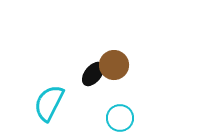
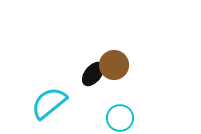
cyan semicircle: rotated 24 degrees clockwise
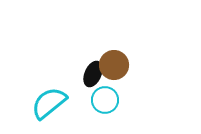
black ellipse: rotated 15 degrees counterclockwise
cyan circle: moved 15 px left, 18 px up
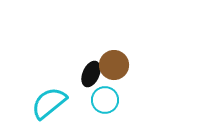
black ellipse: moved 2 px left
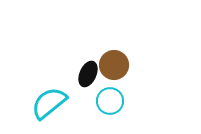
black ellipse: moved 3 px left
cyan circle: moved 5 px right, 1 px down
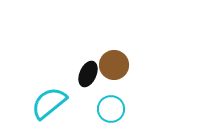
cyan circle: moved 1 px right, 8 px down
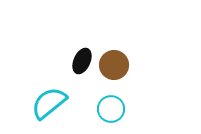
black ellipse: moved 6 px left, 13 px up
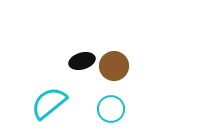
black ellipse: rotated 50 degrees clockwise
brown circle: moved 1 px down
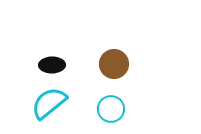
black ellipse: moved 30 px left, 4 px down; rotated 15 degrees clockwise
brown circle: moved 2 px up
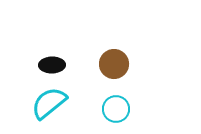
cyan circle: moved 5 px right
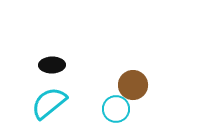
brown circle: moved 19 px right, 21 px down
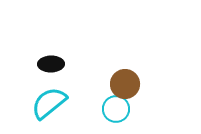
black ellipse: moved 1 px left, 1 px up
brown circle: moved 8 px left, 1 px up
